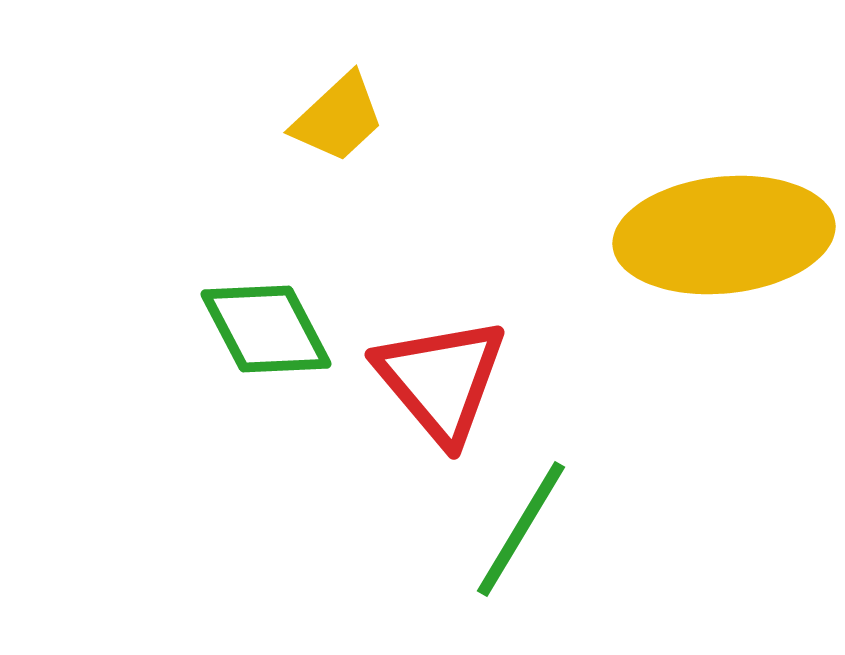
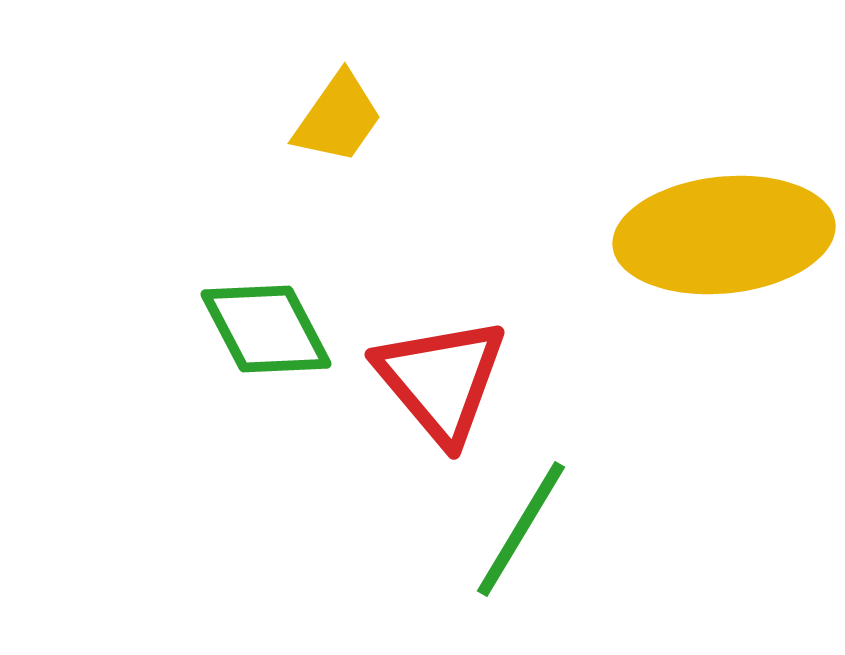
yellow trapezoid: rotated 12 degrees counterclockwise
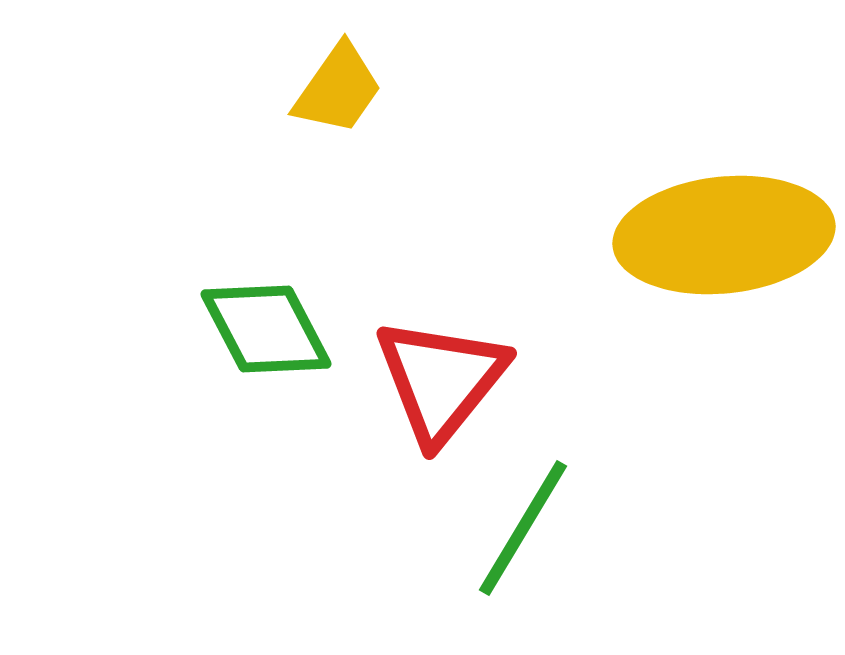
yellow trapezoid: moved 29 px up
red triangle: rotated 19 degrees clockwise
green line: moved 2 px right, 1 px up
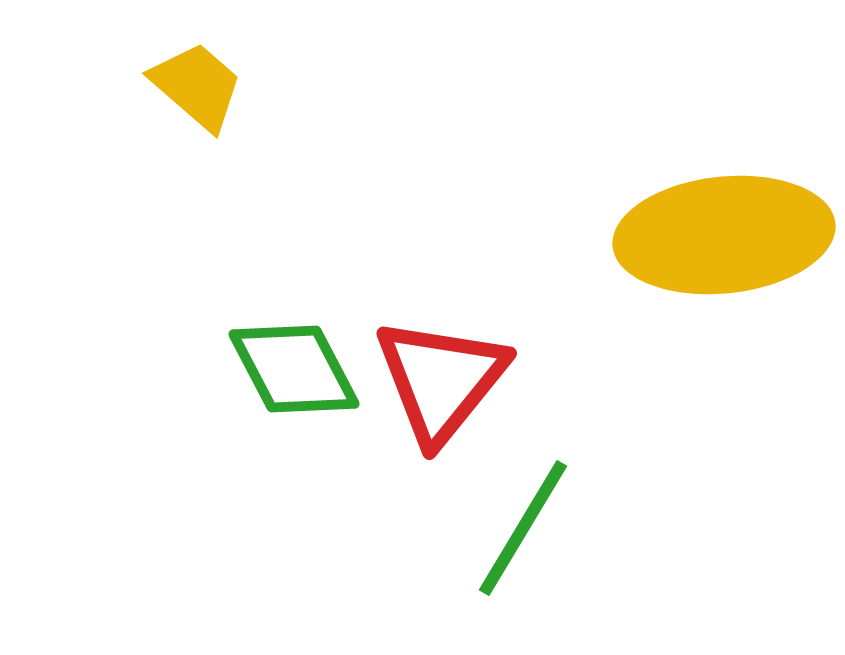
yellow trapezoid: moved 141 px left, 3 px up; rotated 84 degrees counterclockwise
green diamond: moved 28 px right, 40 px down
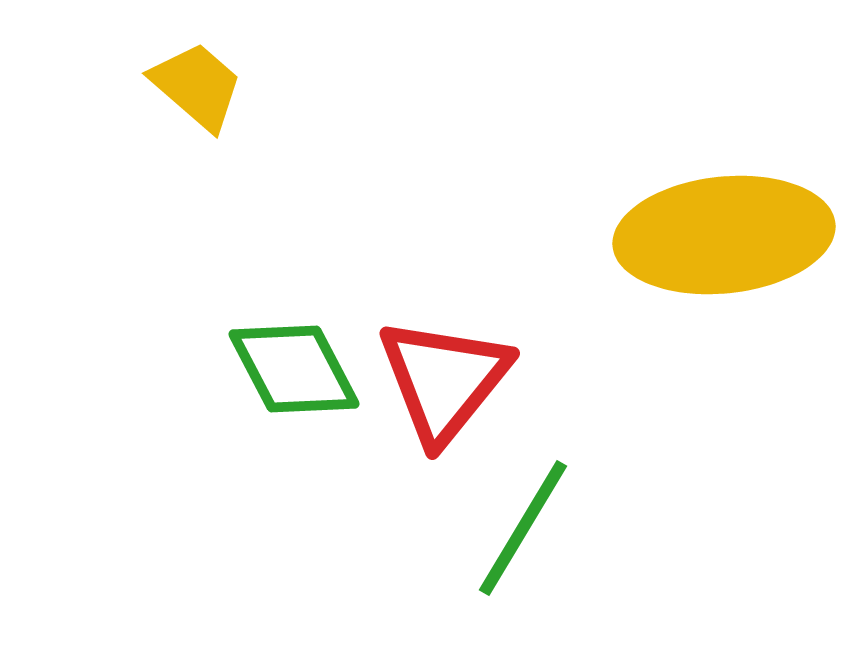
red triangle: moved 3 px right
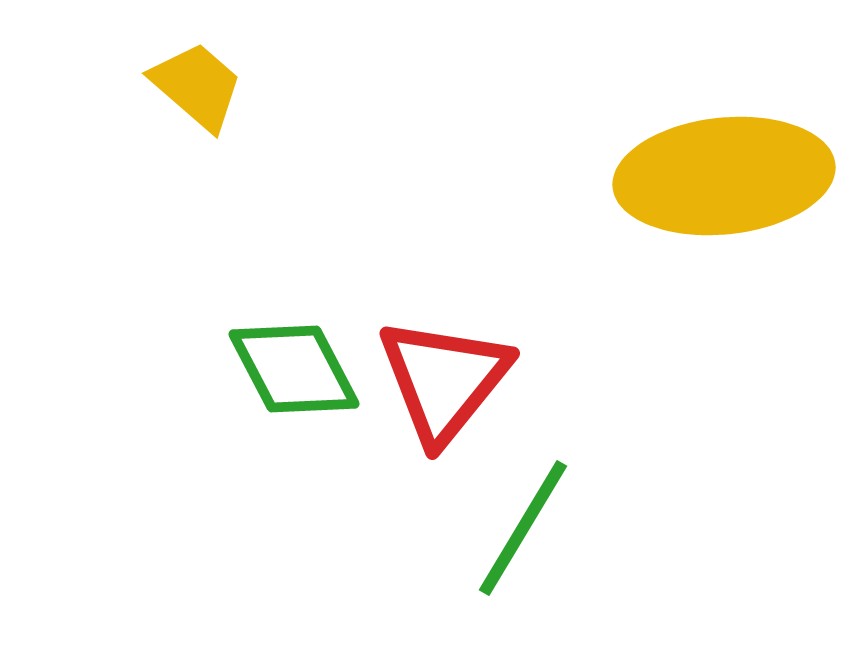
yellow ellipse: moved 59 px up
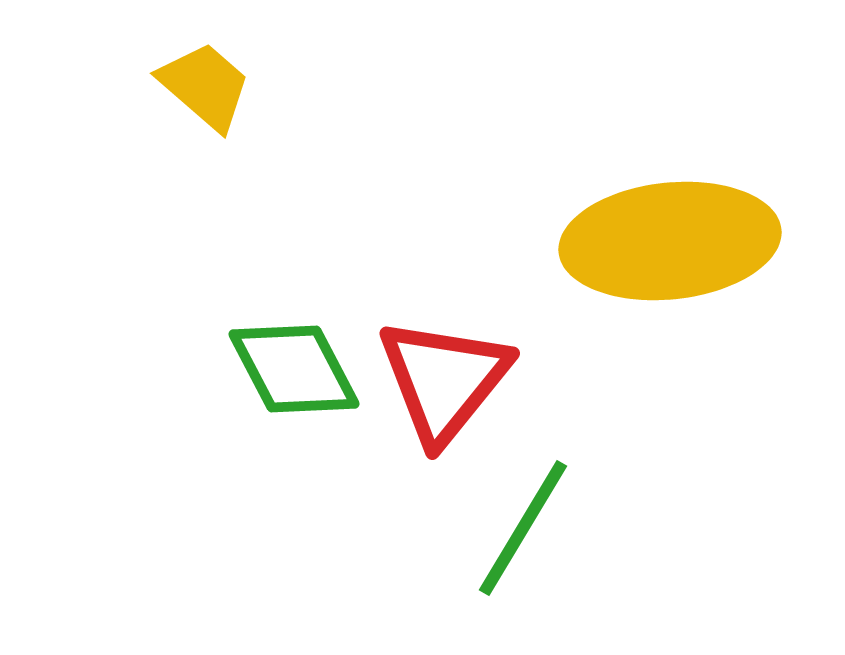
yellow trapezoid: moved 8 px right
yellow ellipse: moved 54 px left, 65 px down
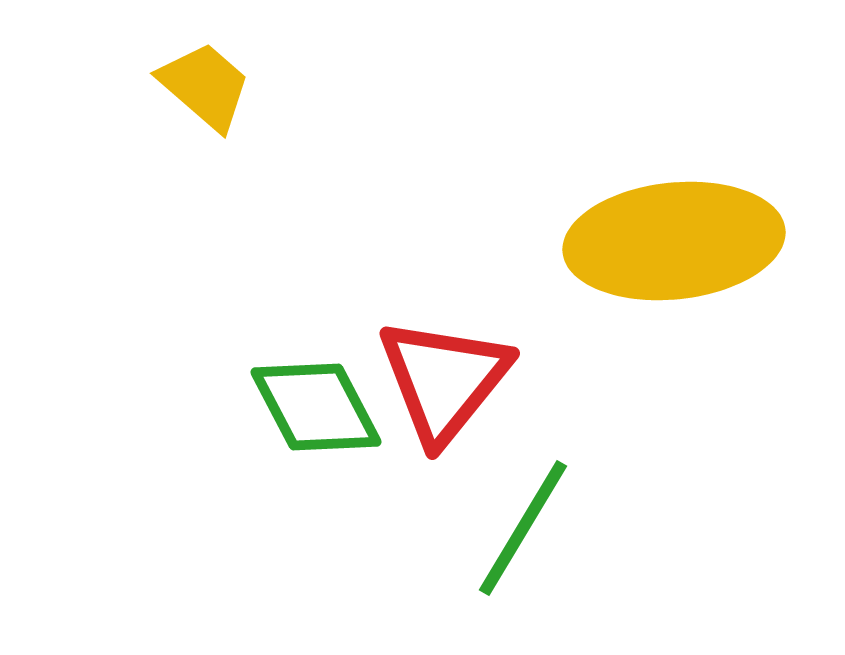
yellow ellipse: moved 4 px right
green diamond: moved 22 px right, 38 px down
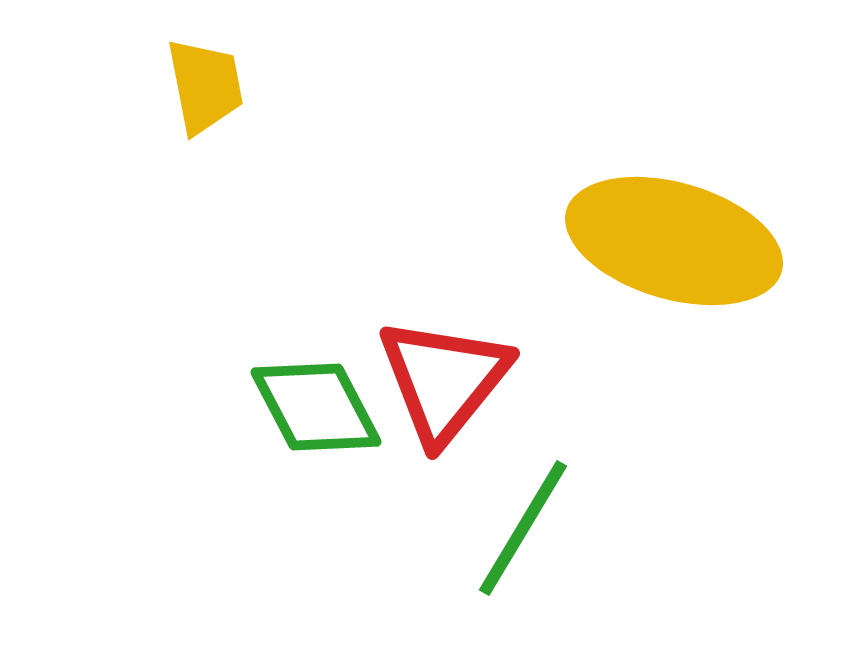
yellow trapezoid: rotated 38 degrees clockwise
yellow ellipse: rotated 22 degrees clockwise
